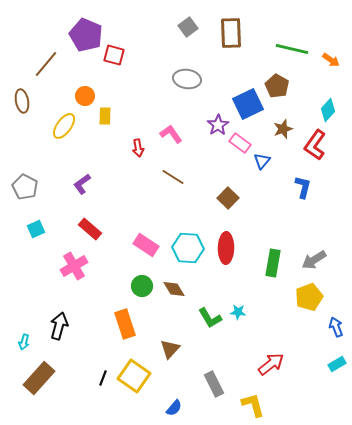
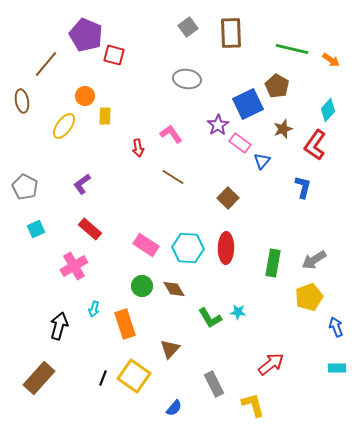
cyan arrow at (24, 342): moved 70 px right, 33 px up
cyan rectangle at (337, 364): moved 4 px down; rotated 30 degrees clockwise
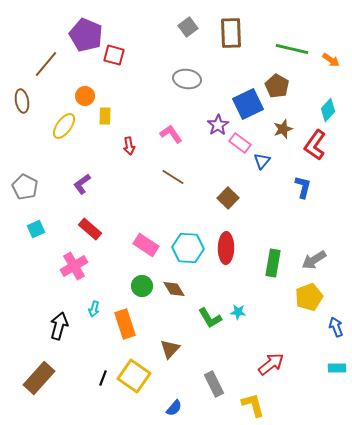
red arrow at (138, 148): moved 9 px left, 2 px up
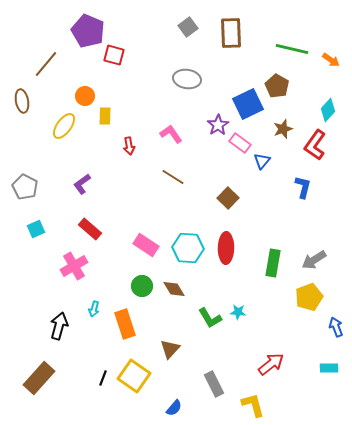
purple pentagon at (86, 35): moved 2 px right, 4 px up
cyan rectangle at (337, 368): moved 8 px left
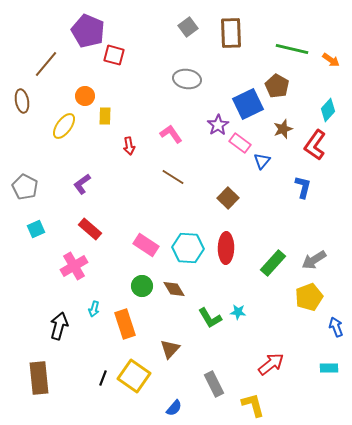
green rectangle at (273, 263): rotated 32 degrees clockwise
brown rectangle at (39, 378): rotated 48 degrees counterclockwise
